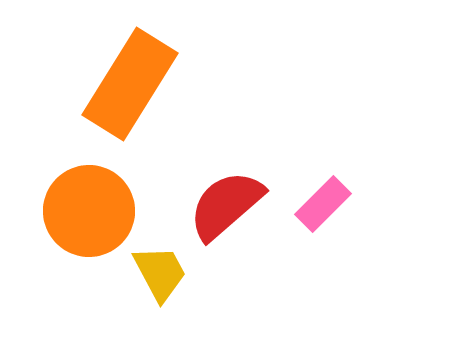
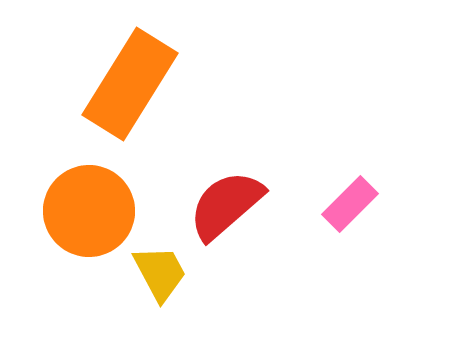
pink rectangle: moved 27 px right
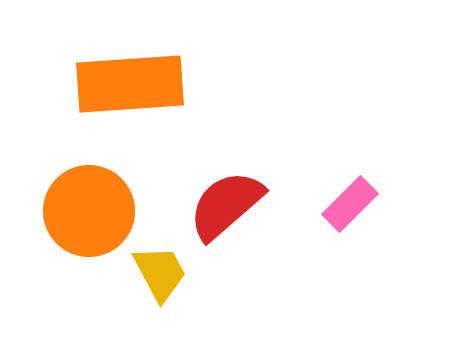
orange rectangle: rotated 54 degrees clockwise
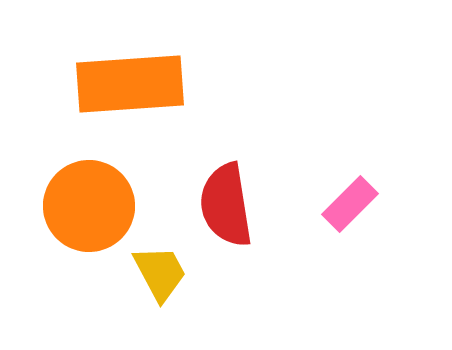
red semicircle: rotated 58 degrees counterclockwise
orange circle: moved 5 px up
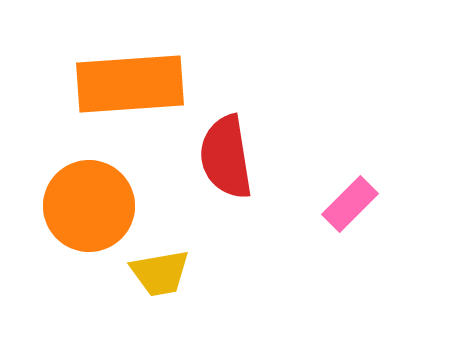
red semicircle: moved 48 px up
yellow trapezoid: rotated 108 degrees clockwise
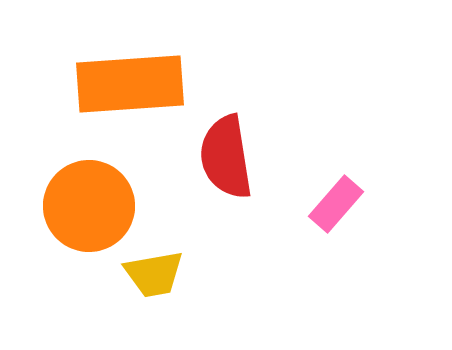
pink rectangle: moved 14 px left; rotated 4 degrees counterclockwise
yellow trapezoid: moved 6 px left, 1 px down
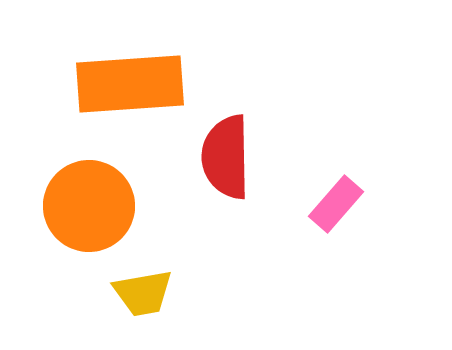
red semicircle: rotated 8 degrees clockwise
yellow trapezoid: moved 11 px left, 19 px down
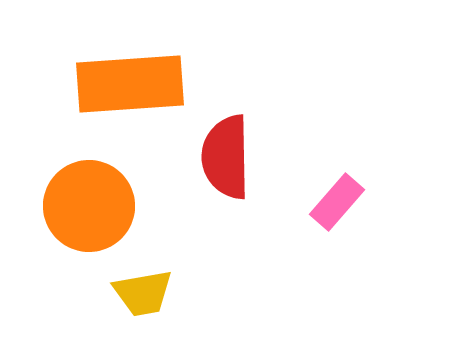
pink rectangle: moved 1 px right, 2 px up
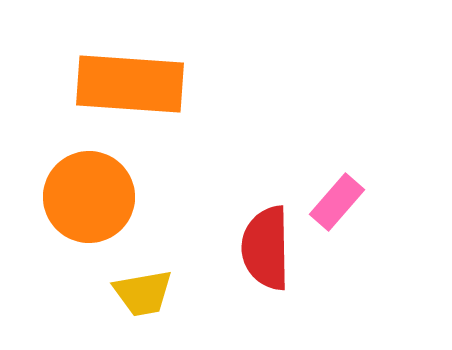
orange rectangle: rotated 8 degrees clockwise
red semicircle: moved 40 px right, 91 px down
orange circle: moved 9 px up
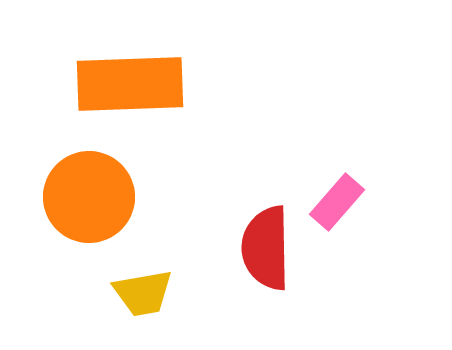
orange rectangle: rotated 6 degrees counterclockwise
